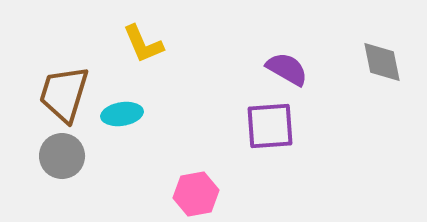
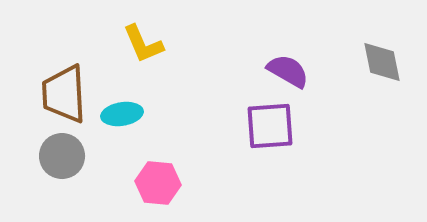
purple semicircle: moved 1 px right, 2 px down
brown trapezoid: rotated 20 degrees counterclockwise
pink hexagon: moved 38 px left, 11 px up; rotated 15 degrees clockwise
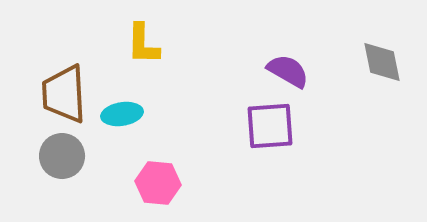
yellow L-shape: rotated 24 degrees clockwise
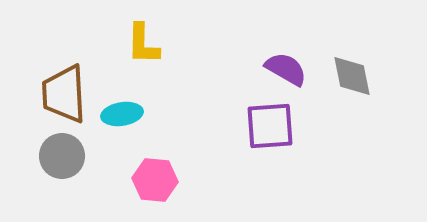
gray diamond: moved 30 px left, 14 px down
purple semicircle: moved 2 px left, 2 px up
pink hexagon: moved 3 px left, 3 px up
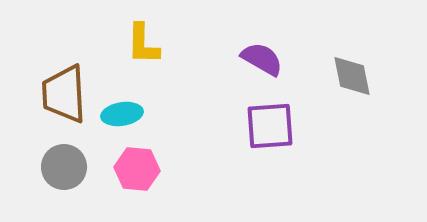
purple semicircle: moved 24 px left, 10 px up
gray circle: moved 2 px right, 11 px down
pink hexagon: moved 18 px left, 11 px up
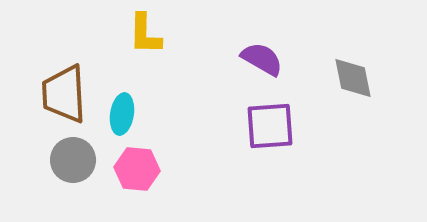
yellow L-shape: moved 2 px right, 10 px up
gray diamond: moved 1 px right, 2 px down
cyan ellipse: rotated 72 degrees counterclockwise
gray circle: moved 9 px right, 7 px up
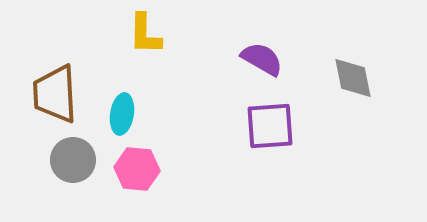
brown trapezoid: moved 9 px left
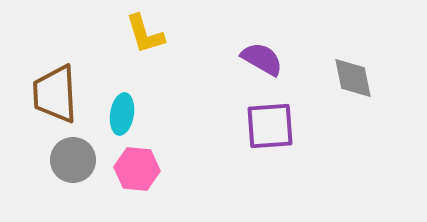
yellow L-shape: rotated 18 degrees counterclockwise
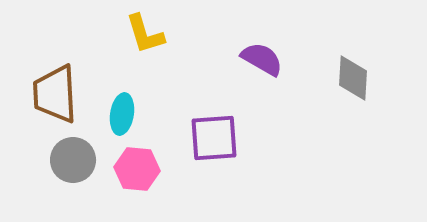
gray diamond: rotated 15 degrees clockwise
purple square: moved 56 px left, 12 px down
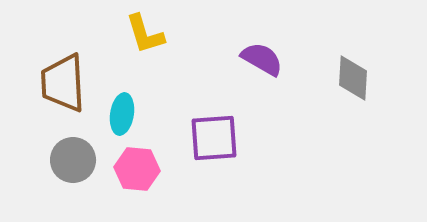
brown trapezoid: moved 8 px right, 11 px up
